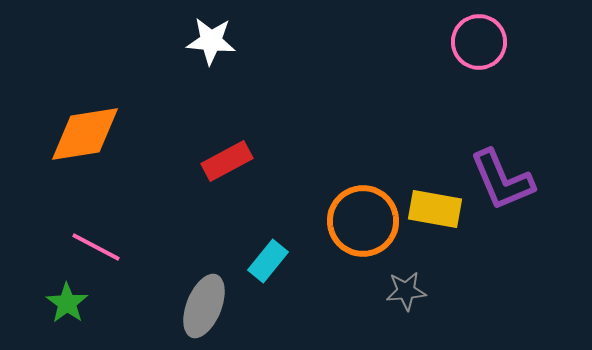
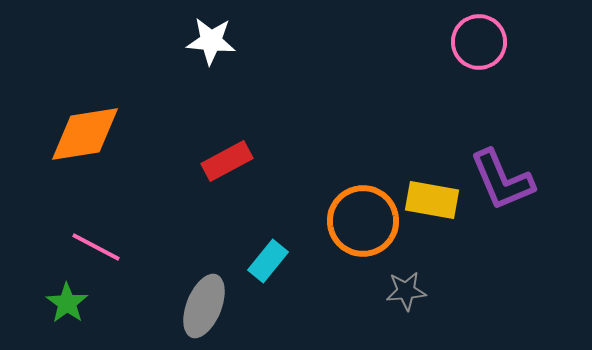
yellow rectangle: moved 3 px left, 9 px up
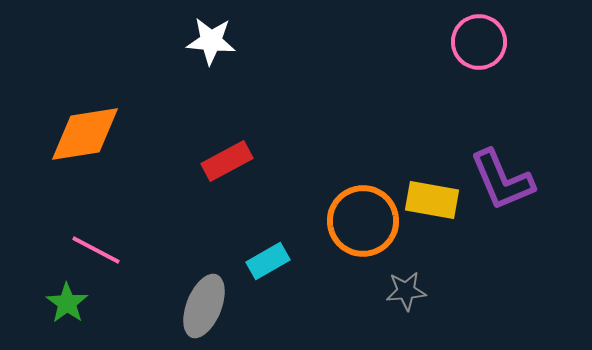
pink line: moved 3 px down
cyan rectangle: rotated 21 degrees clockwise
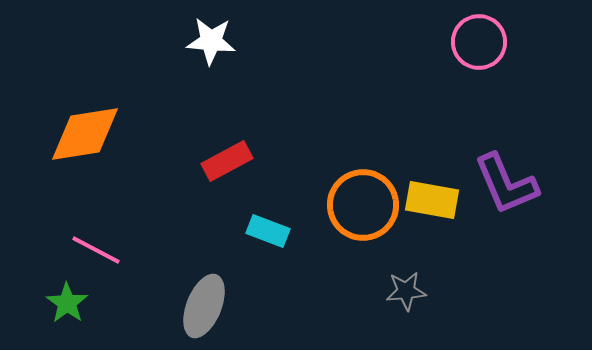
purple L-shape: moved 4 px right, 4 px down
orange circle: moved 16 px up
cyan rectangle: moved 30 px up; rotated 51 degrees clockwise
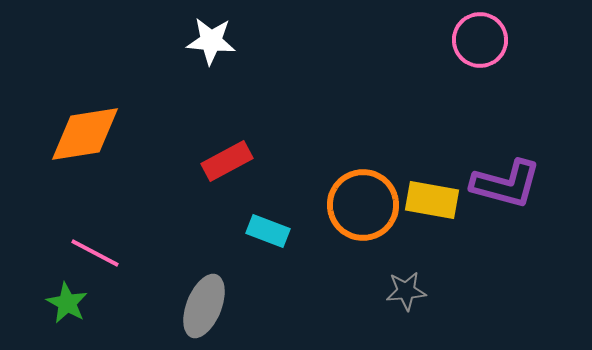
pink circle: moved 1 px right, 2 px up
purple L-shape: rotated 52 degrees counterclockwise
pink line: moved 1 px left, 3 px down
green star: rotated 6 degrees counterclockwise
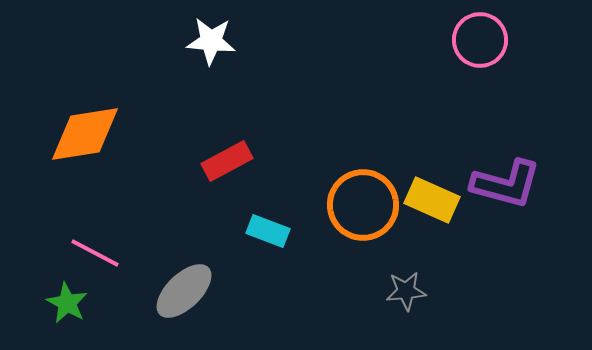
yellow rectangle: rotated 14 degrees clockwise
gray ellipse: moved 20 px left, 15 px up; rotated 24 degrees clockwise
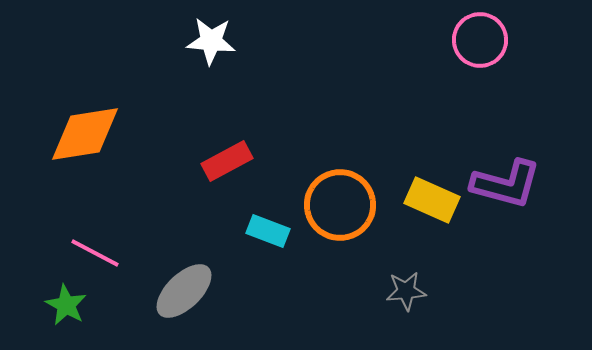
orange circle: moved 23 px left
green star: moved 1 px left, 2 px down
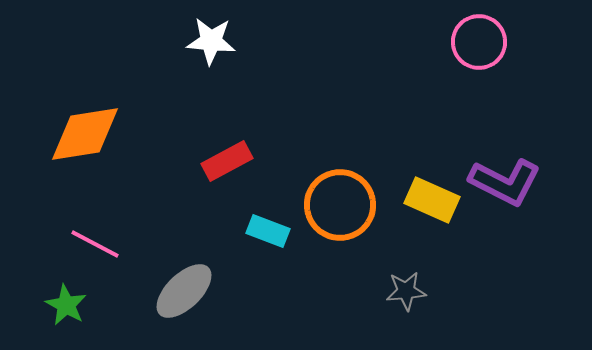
pink circle: moved 1 px left, 2 px down
purple L-shape: moved 1 px left, 2 px up; rotated 12 degrees clockwise
pink line: moved 9 px up
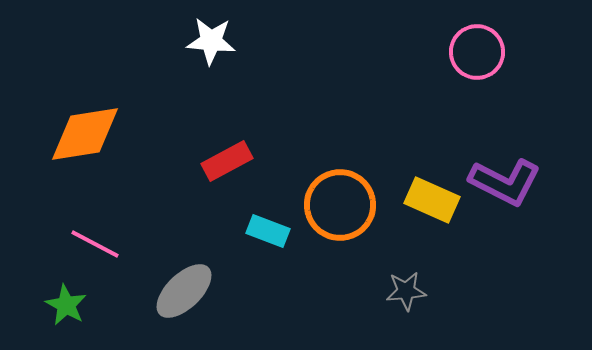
pink circle: moved 2 px left, 10 px down
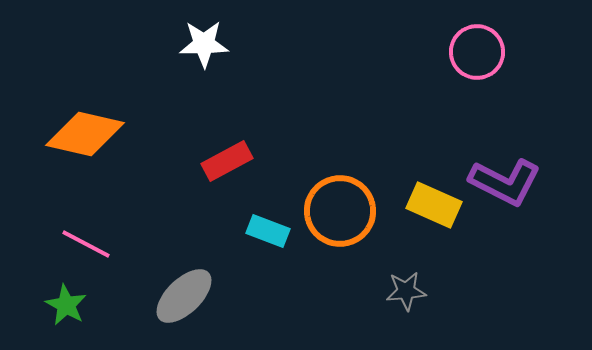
white star: moved 7 px left, 3 px down; rotated 6 degrees counterclockwise
orange diamond: rotated 22 degrees clockwise
yellow rectangle: moved 2 px right, 5 px down
orange circle: moved 6 px down
pink line: moved 9 px left
gray ellipse: moved 5 px down
